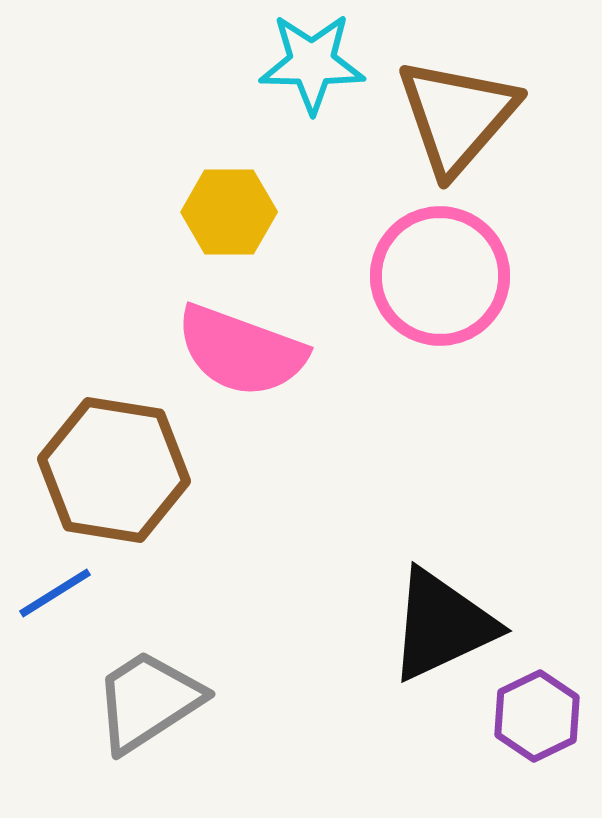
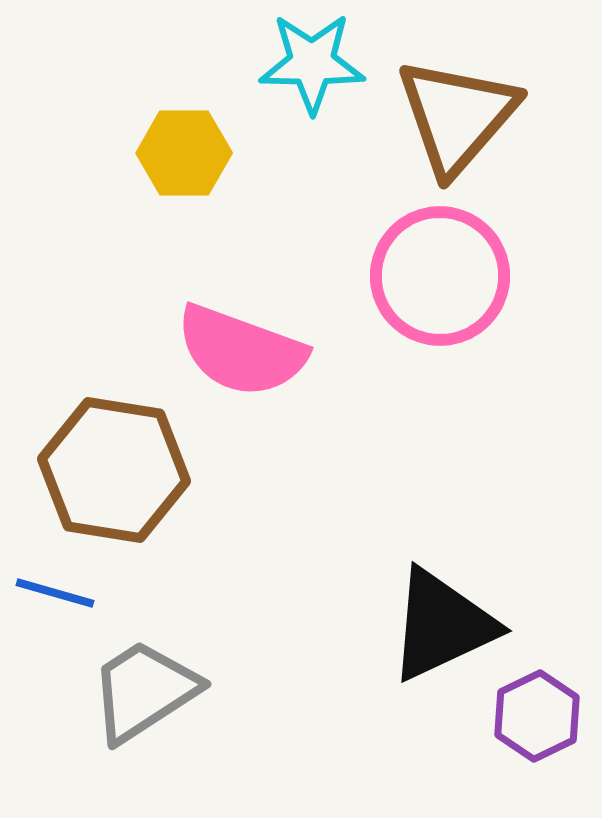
yellow hexagon: moved 45 px left, 59 px up
blue line: rotated 48 degrees clockwise
gray trapezoid: moved 4 px left, 10 px up
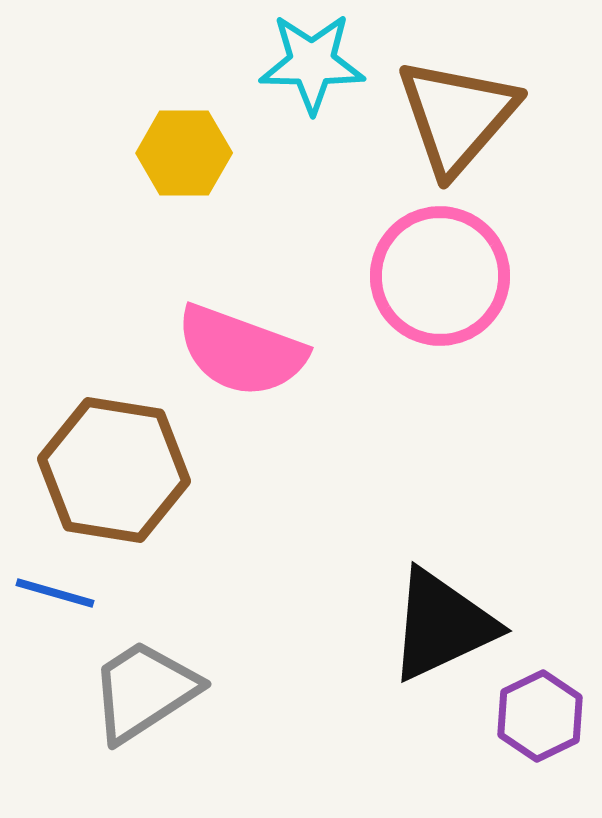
purple hexagon: moved 3 px right
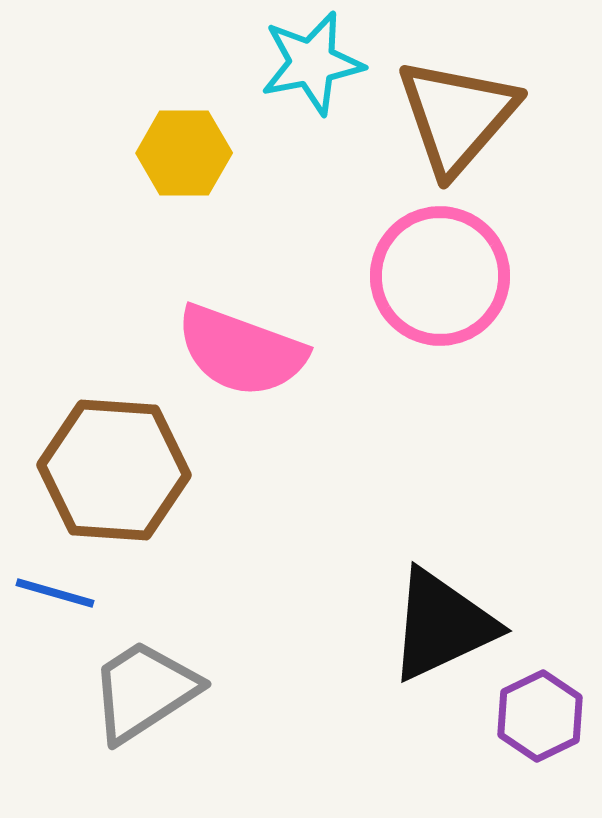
cyan star: rotated 12 degrees counterclockwise
brown hexagon: rotated 5 degrees counterclockwise
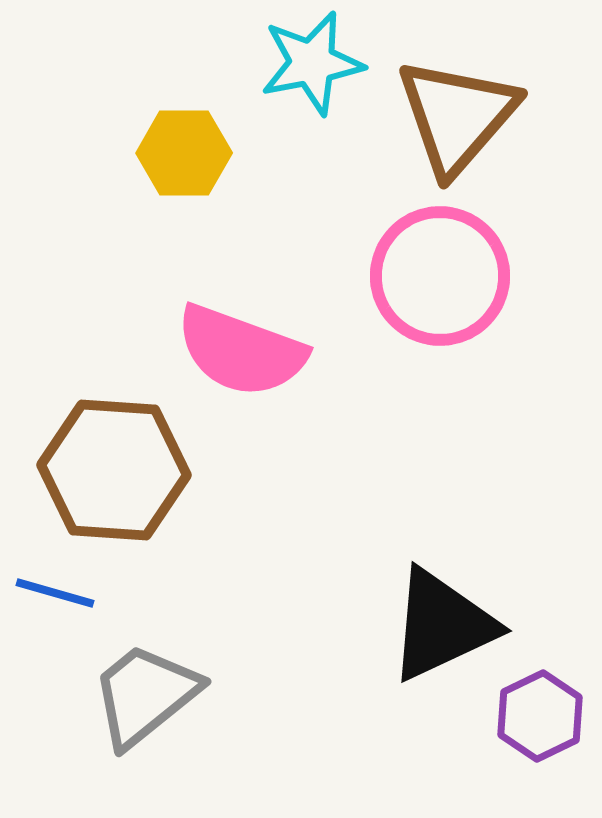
gray trapezoid: moved 1 px right, 4 px down; rotated 6 degrees counterclockwise
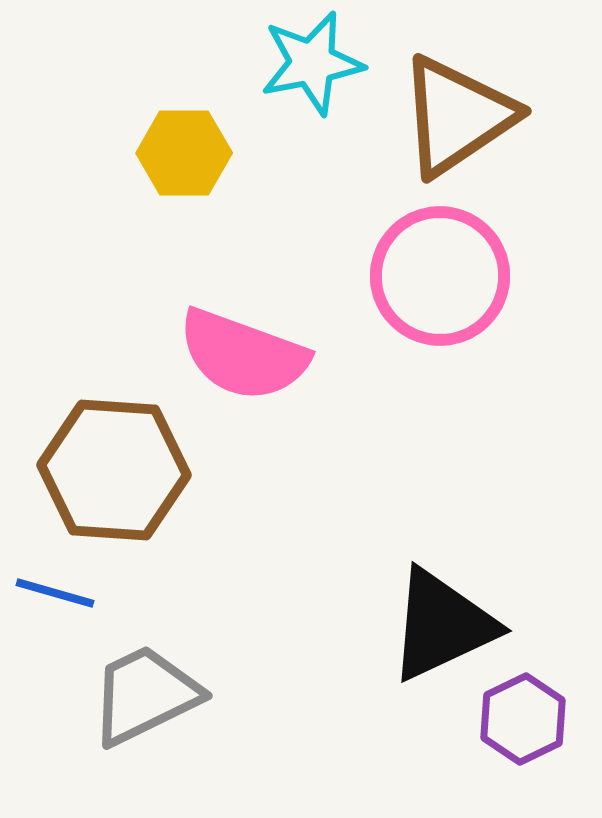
brown triangle: rotated 15 degrees clockwise
pink semicircle: moved 2 px right, 4 px down
gray trapezoid: rotated 13 degrees clockwise
purple hexagon: moved 17 px left, 3 px down
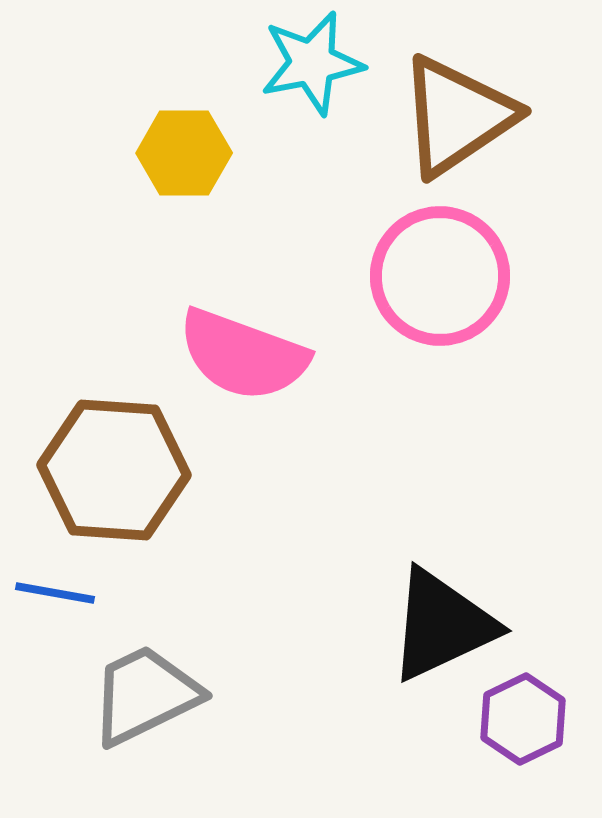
blue line: rotated 6 degrees counterclockwise
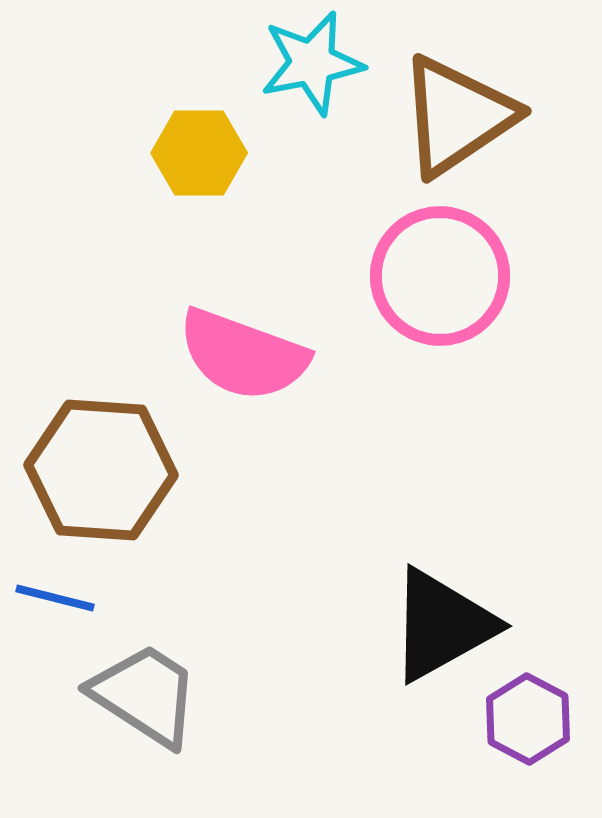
yellow hexagon: moved 15 px right
brown hexagon: moved 13 px left
blue line: moved 5 px down; rotated 4 degrees clockwise
black triangle: rotated 4 degrees counterclockwise
gray trapezoid: rotated 59 degrees clockwise
purple hexagon: moved 5 px right; rotated 6 degrees counterclockwise
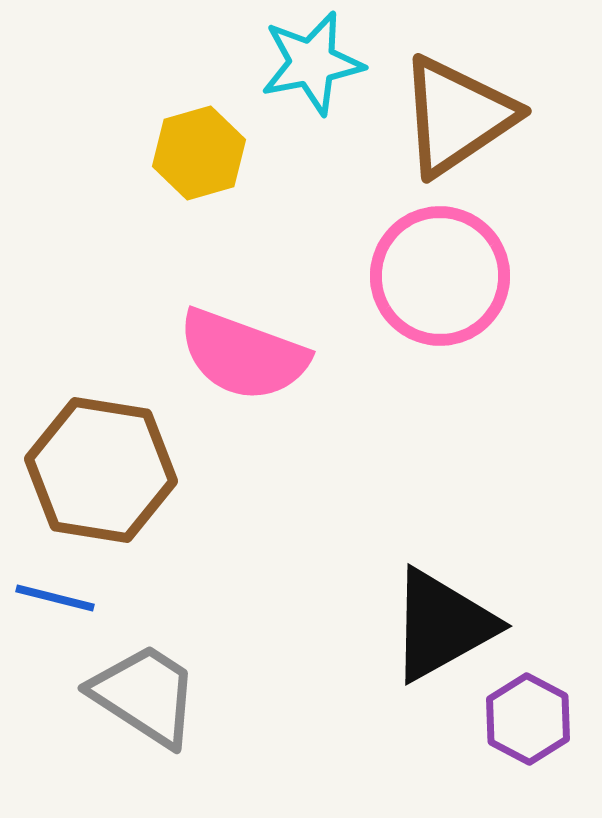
yellow hexagon: rotated 16 degrees counterclockwise
brown hexagon: rotated 5 degrees clockwise
